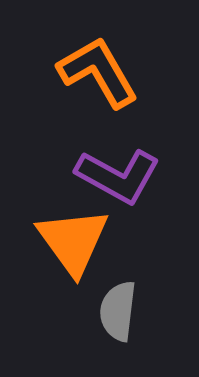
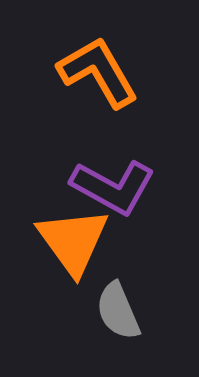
purple L-shape: moved 5 px left, 11 px down
gray semicircle: rotated 30 degrees counterclockwise
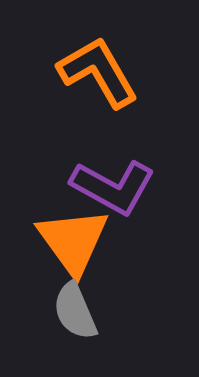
gray semicircle: moved 43 px left
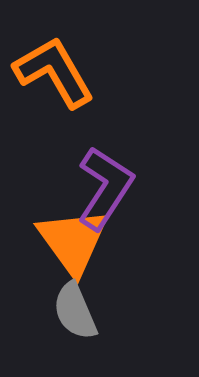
orange L-shape: moved 44 px left
purple L-shape: moved 8 px left, 1 px down; rotated 86 degrees counterclockwise
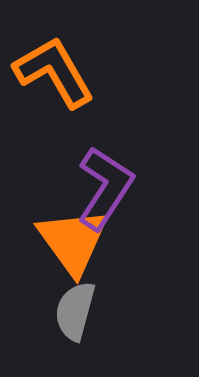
gray semicircle: rotated 38 degrees clockwise
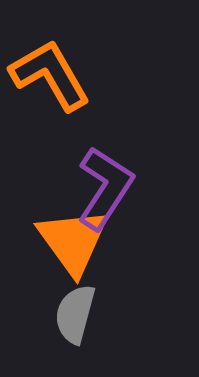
orange L-shape: moved 4 px left, 3 px down
gray semicircle: moved 3 px down
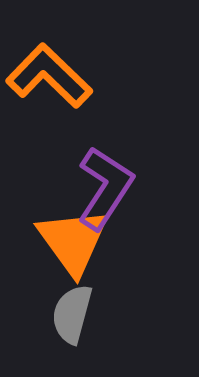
orange L-shape: moved 1 px left, 1 px down; rotated 16 degrees counterclockwise
gray semicircle: moved 3 px left
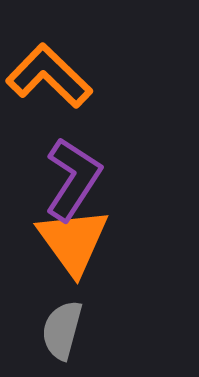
purple L-shape: moved 32 px left, 9 px up
gray semicircle: moved 10 px left, 16 px down
